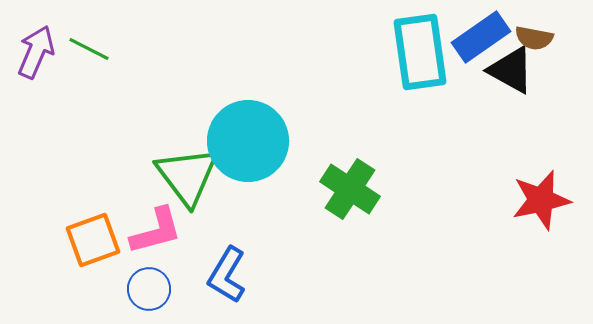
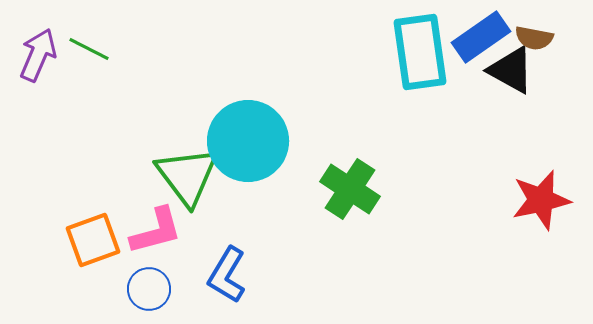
purple arrow: moved 2 px right, 3 px down
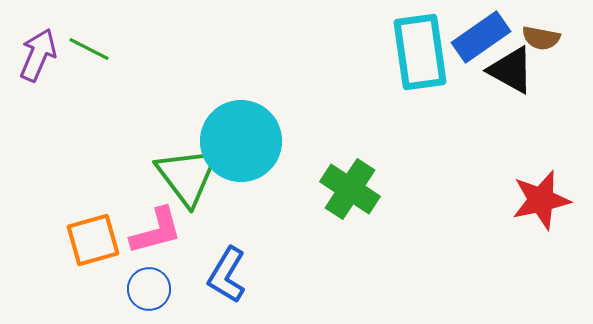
brown semicircle: moved 7 px right
cyan circle: moved 7 px left
orange square: rotated 4 degrees clockwise
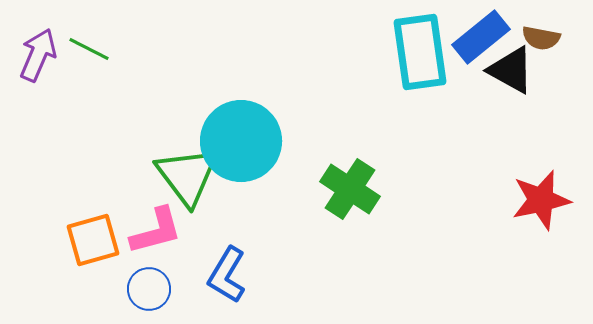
blue rectangle: rotated 4 degrees counterclockwise
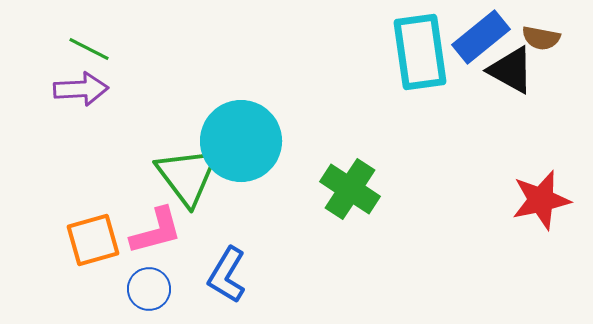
purple arrow: moved 43 px right, 34 px down; rotated 64 degrees clockwise
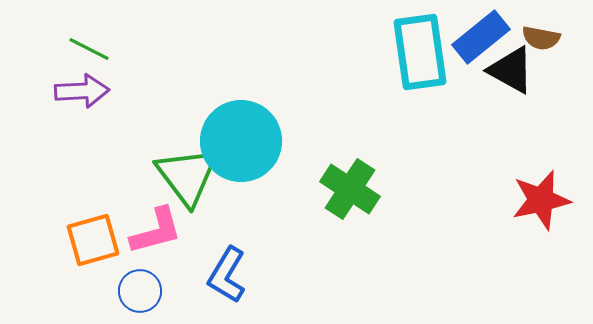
purple arrow: moved 1 px right, 2 px down
blue circle: moved 9 px left, 2 px down
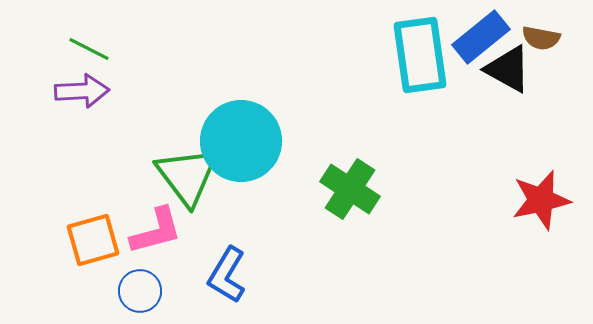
cyan rectangle: moved 3 px down
black triangle: moved 3 px left, 1 px up
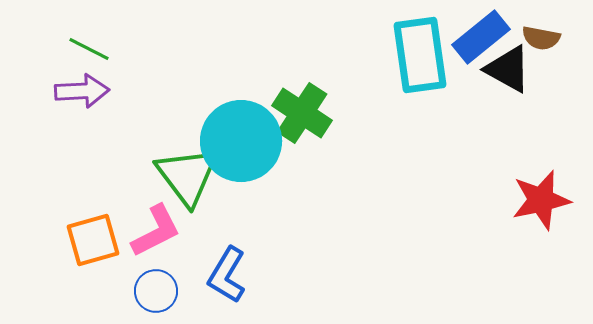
green cross: moved 48 px left, 76 px up
pink L-shape: rotated 12 degrees counterclockwise
blue circle: moved 16 px right
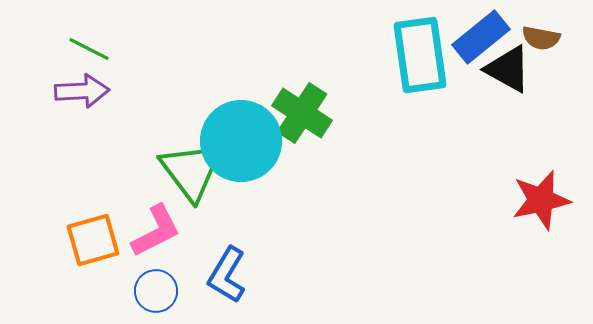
green triangle: moved 4 px right, 5 px up
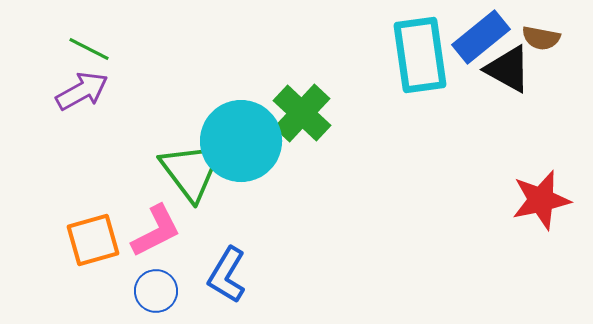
purple arrow: rotated 26 degrees counterclockwise
green cross: rotated 10 degrees clockwise
